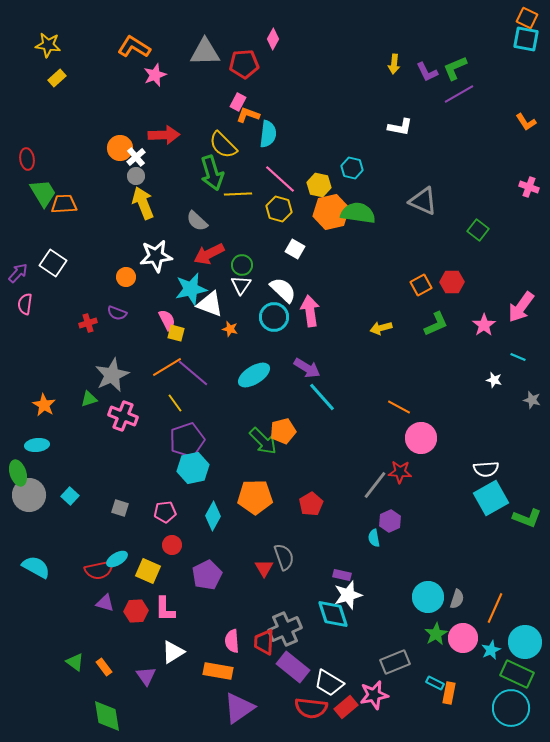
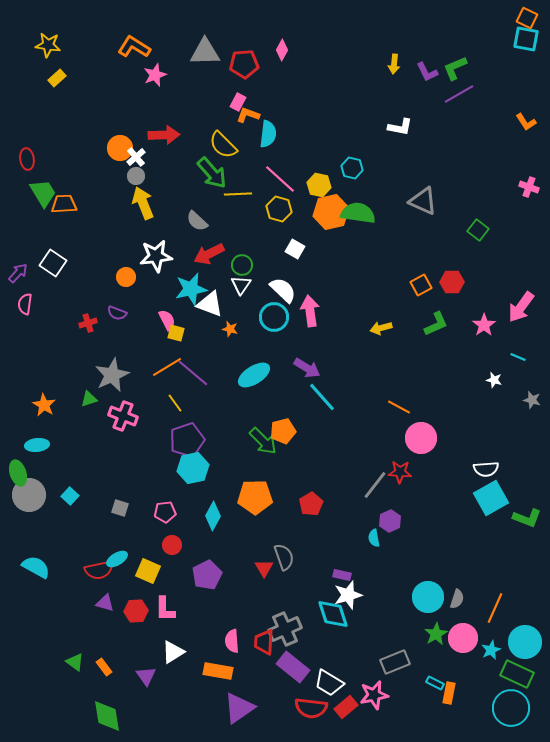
pink diamond at (273, 39): moved 9 px right, 11 px down
green arrow at (212, 173): rotated 24 degrees counterclockwise
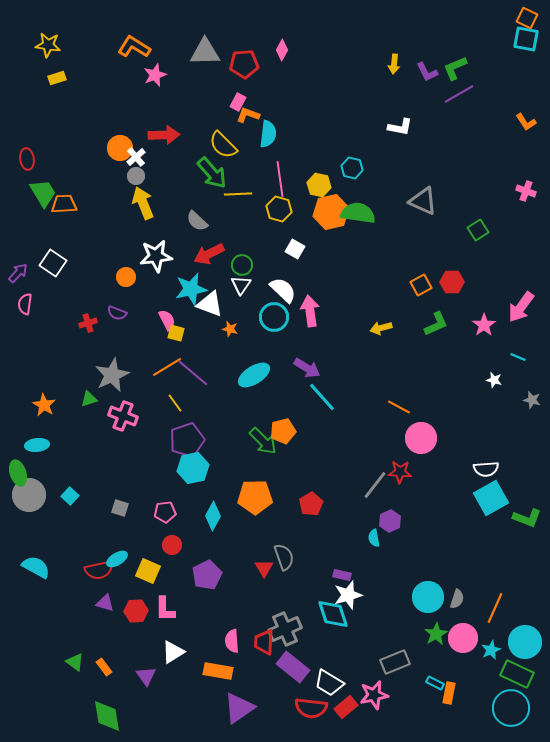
yellow rectangle at (57, 78): rotated 24 degrees clockwise
pink line at (280, 179): rotated 40 degrees clockwise
pink cross at (529, 187): moved 3 px left, 4 px down
green square at (478, 230): rotated 20 degrees clockwise
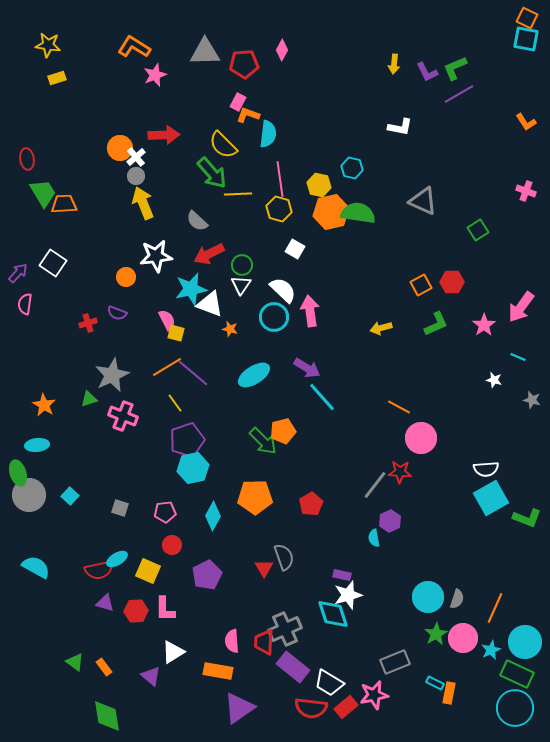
purple triangle at (146, 676): moved 5 px right; rotated 15 degrees counterclockwise
cyan circle at (511, 708): moved 4 px right
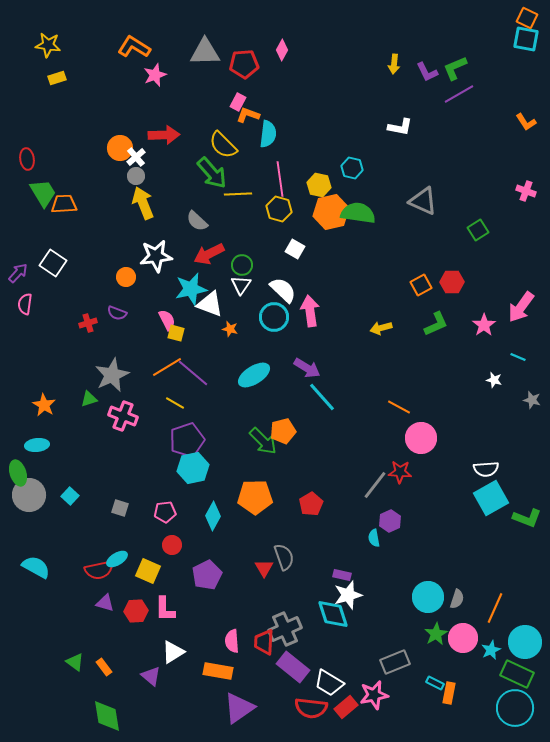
yellow line at (175, 403): rotated 24 degrees counterclockwise
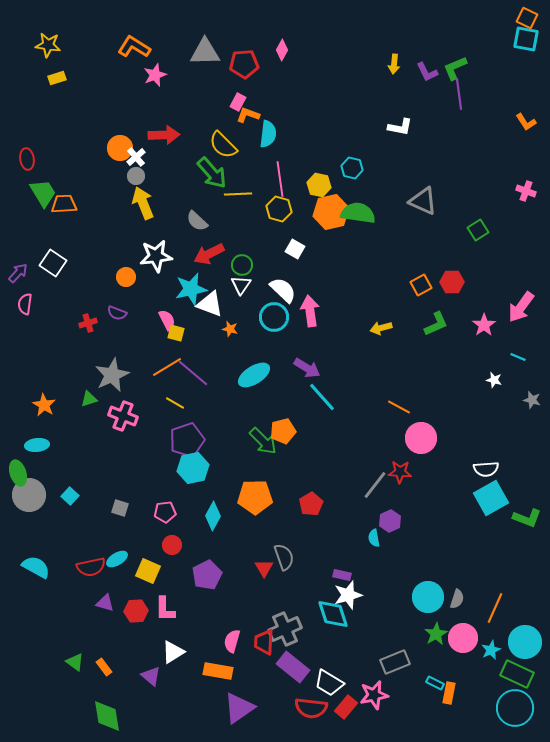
purple line at (459, 94): rotated 68 degrees counterclockwise
red semicircle at (99, 570): moved 8 px left, 3 px up
pink semicircle at (232, 641): rotated 20 degrees clockwise
red rectangle at (346, 707): rotated 10 degrees counterclockwise
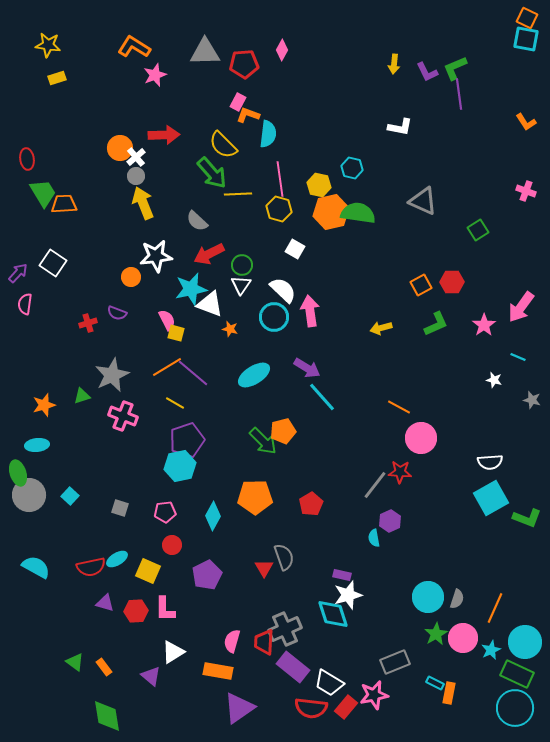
orange circle at (126, 277): moved 5 px right
green triangle at (89, 399): moved 7 px left, 3 px up
orange star at (44, 405): rotated 25 degrees clockwise
cyan hexagon at (193, 468): moved 13 px left, 2 px up
white semicircle at (486, 469): moved 4 px right, 7 px up
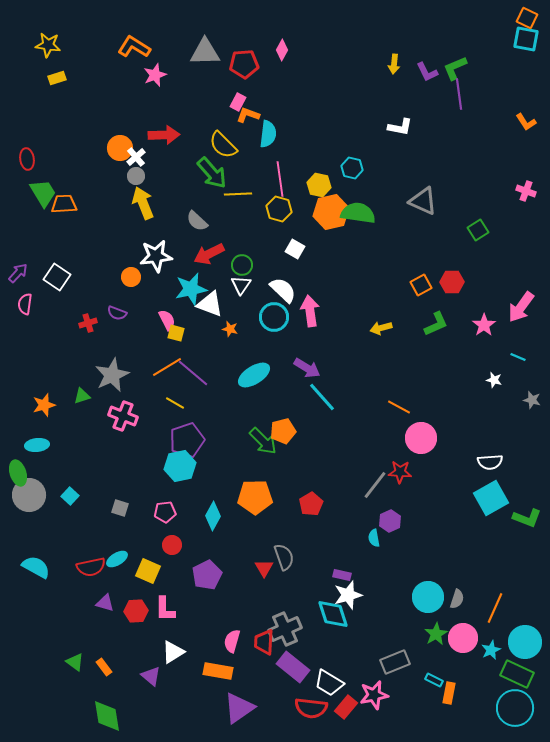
white square at (53, 263): moved 4 px right, 14 px down
cyan rectangle at (435, 683): moved 1 px left, 3 px up
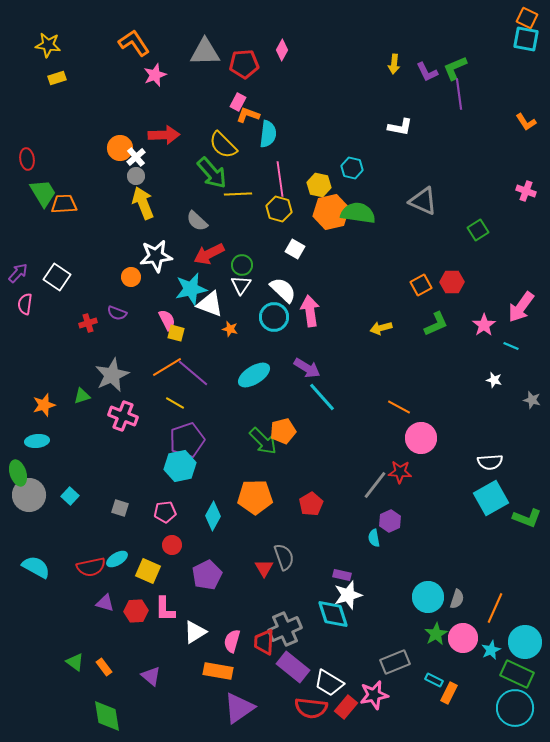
orange L-shape at (134, 47): moved 4 px up; rotated 24 degrees clockwise
cyan line at (518, 357): moved 7 px left, 11 px up
cyan ellipse at (37, 445): moved 4 px up
white triangle at (173, 652): moved 22 px right, 20 px up
orange rectangle at (449, 693): rotated 15 degrees clockwise
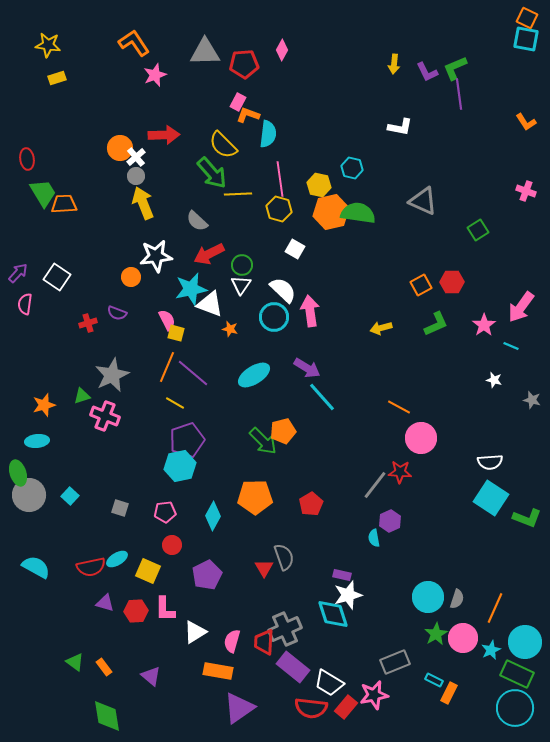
orange line at (167, 367): rotated 36 degrees counterclockwise
pink cross at (123, 416): moved 18 px left
cyan square at (491, 498): rotated 28 degrees counterclockwise
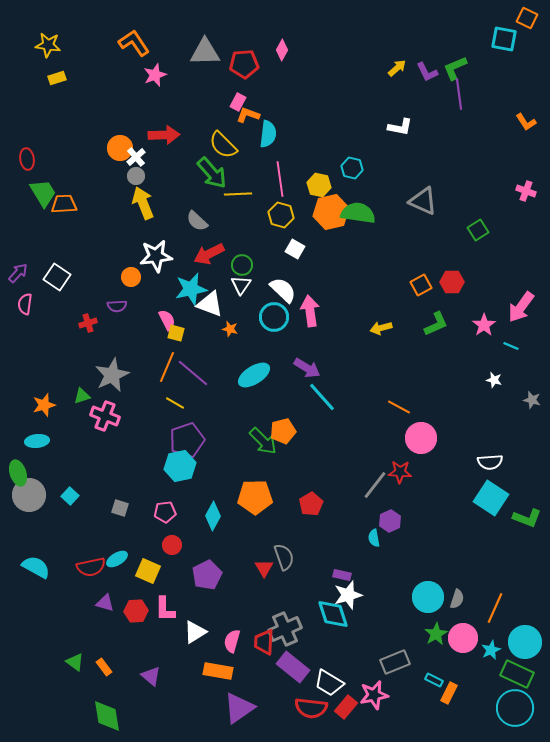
cyan square at (526, 39): moved 22 px left
yellow arrow at (394, 64): moved 3 px right, 4 px down; rotated 138 degrees counterclockwise
yellow hexagon at (279, 209): moved 2 px right, 6 px down
purple semicircle at (117, 313): moved 7 px up; rotated 24 degrees counterclockwise
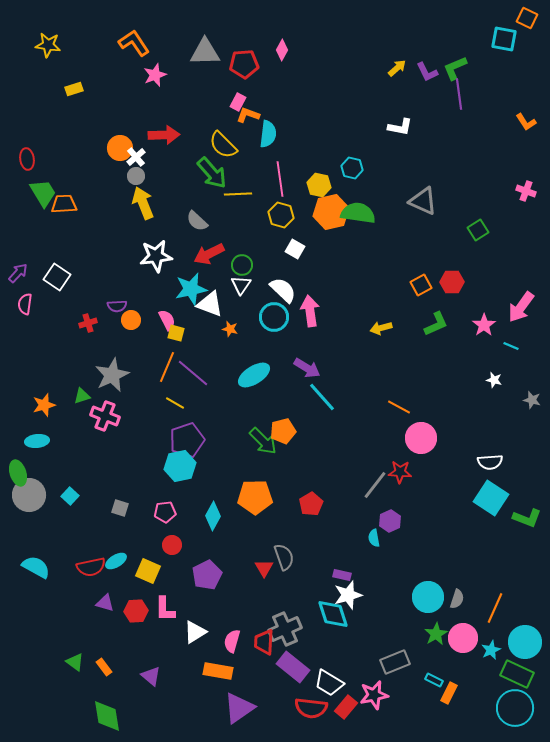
yellow rectangle at (57, 78): moved 17 px right, 11 px down
orange circle at (131, 277): moved 43 px down
cyan ellipse at (117, 559): moved 1 px left, 2 px down
